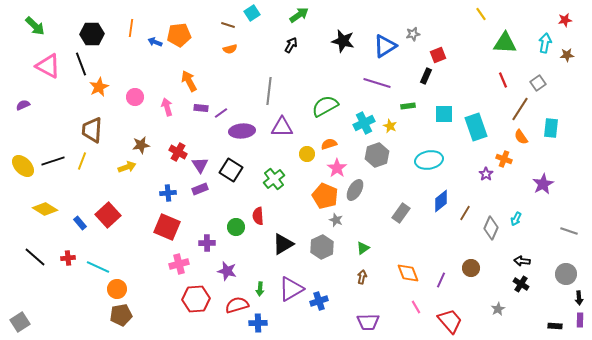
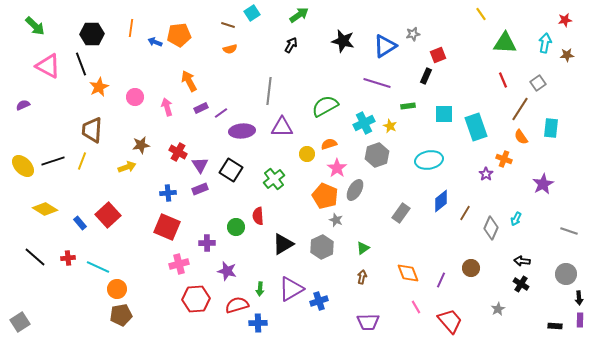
purple rectangle at (201, 108): rotated 32 degrees counterclockwise
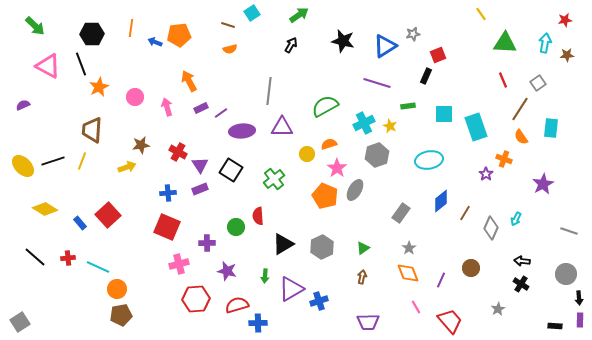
gray star at (336, 220): moved 73 px right, 28 px down; rotated 16 degrees clockwise
green arrow at (260, 289): moved 5 px right, 13 px up
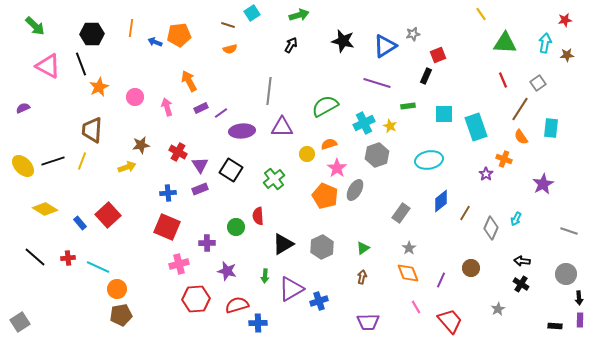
green arrow at (299, 15): rotated 18 degrees clockwise
purple semicircle at (23, 105): moved 3 px down
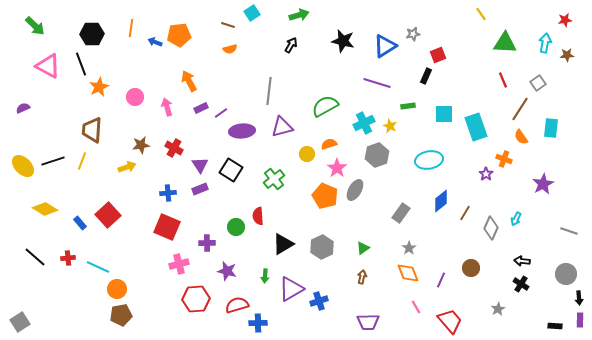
purple triangle at (282, 127): rotated 15 degrees counterclockwise
red cross at (178, 152): moved 4 px left, 4 px up
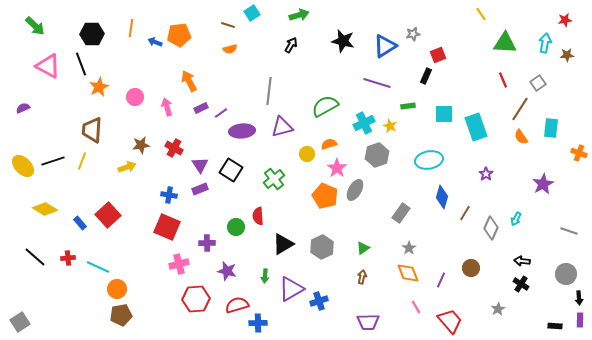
orange cross at (504, 159): moved 75 px right, 6 px up
blue cross at (168, 193): moved 1 px right, 2 px down; rotated 14 degrees clockwise
blue diamond at (441, 201): moved 1 px right, 4 px up; rotated 35 degrees counterclockwise
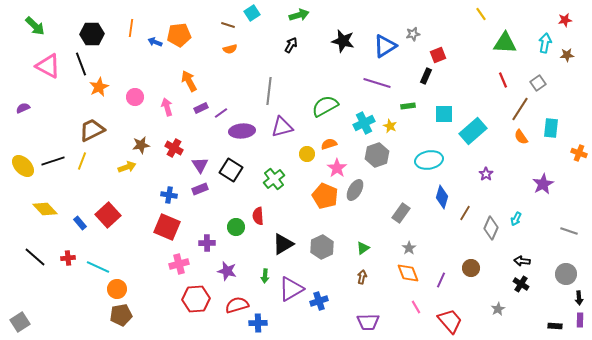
cyan rectangle at (476, 127): moved 3 px left, 4 px down; rotated 68 degrees clockwise
brown trapezoid at (92, 130): rotated 60 degrees clockwise
yellow diamond at (45, 209): rotated 15 degrees clockwise
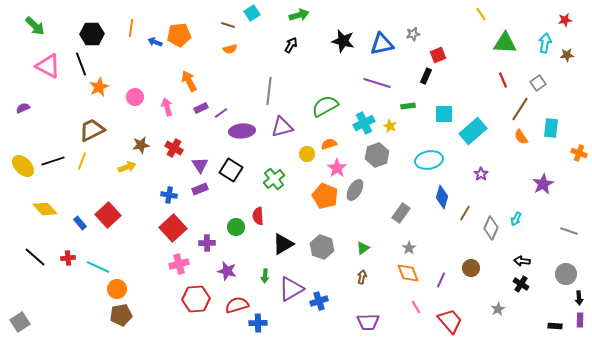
blue triangle at (385, 46): moved 3 px left, 2 px up; rotated 20 degrees clockwise
purple star at (486, 174): moved 5 px left
red square at (167, 227): moved 6 px right, 1 px down; rotated 24 degrees clockwise
gray hexagon at (322, 247): rotated 15 degrees counterclockwise
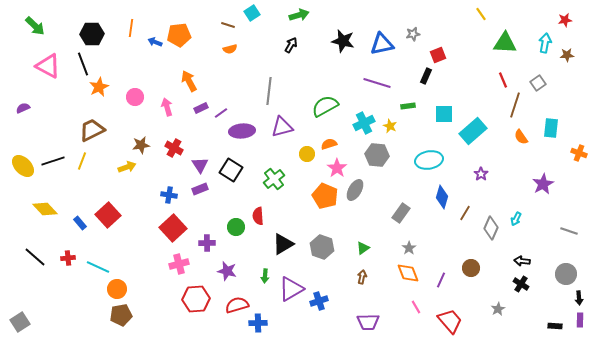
black line at (81, 64): moved 2 px right
brown line at (520, 109): moved 5 px left, 4 px up; rotated 15 degrees counterclockwise
gray hexagon at (377, 155): rotated 25 degrees clockwise
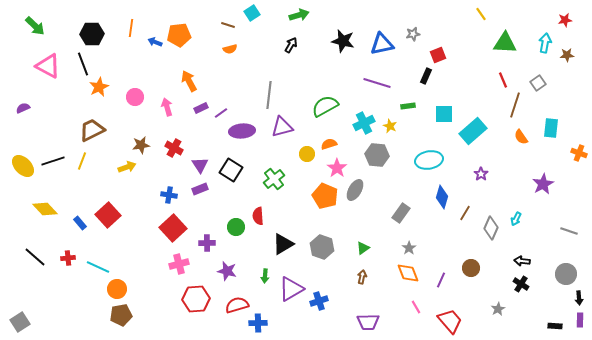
gray line at (269, 91): moved 4 px down
